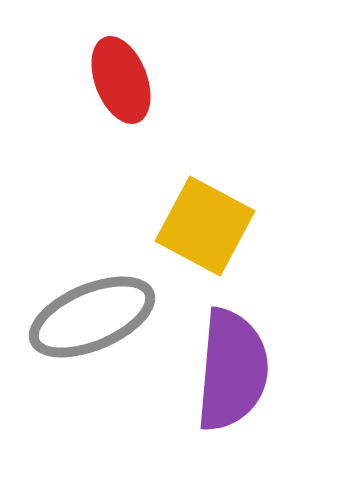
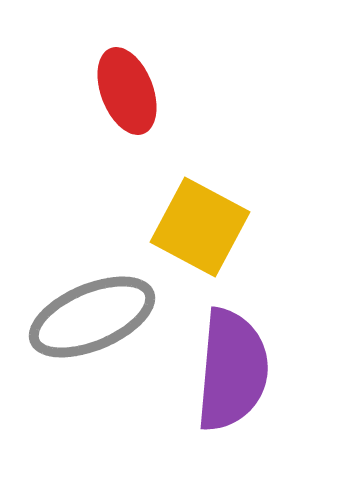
red ellipse: moved 6 px right, 11 px down
yellow square: moved 5 px left, 1 px down
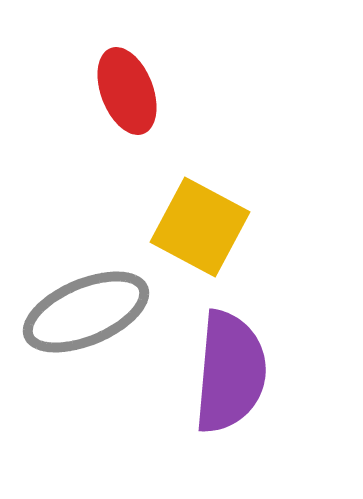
gray ellipse: moved 6 px left, 5 px up
purple semicircle: moved 2 px left, 2 px down
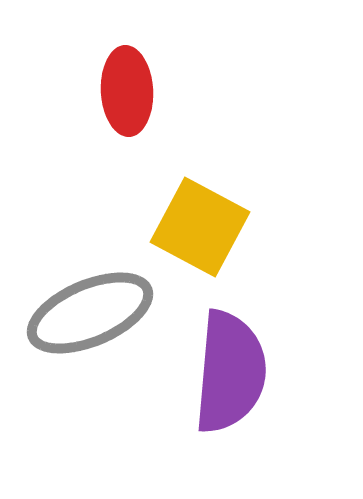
red ellipse: rotated 18 degrees clockwise
gray ellipse: moved 4 px right, 1 px down
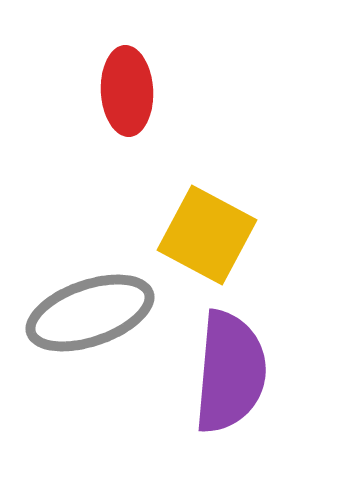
yellow square: moved 7 px right, 8 px down
gray ellipse: rotated 4 degrees clockwise
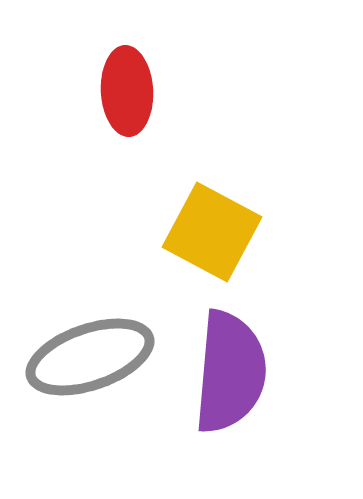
yellow square: moved 5 px right, 3 px up
gray ellipse: moved 44 px down
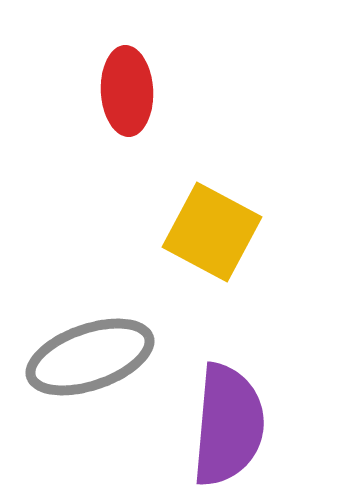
purple semicircle: moved 2 px left, 53 px down
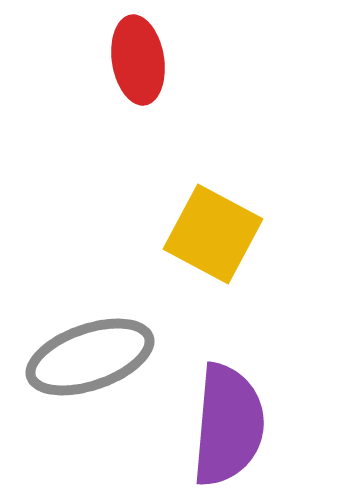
red ellipse: moved 11 px right, 31 px up; rotated 6 degrees counterclockwise
yellow square: moved 1 px right, 2 px down
